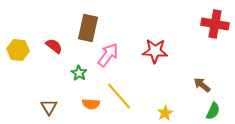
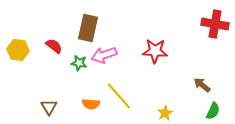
pink arrow: moved 4 px left; rotated 145 degrees counterclockwise
green star: moved 10 px up; rotated 21 degrees counterclockwise
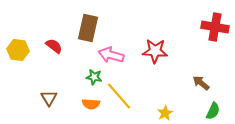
red cross: moved 3 px down
pink arrow: moved 7 px right; rotated 35 degrees clockwise
green star: moved 15 px right, 14 px down
brown arrow: moved 1 px left, 2 px up
brown triangle: moved 9 px up
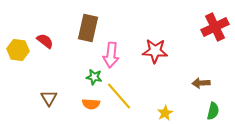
red cross: rotated 36 degrees counterclockwise
red semicircle: moved 9 px left, 5 px up
pink arrow: rotated 100 degrees counterclockwise
brown arrow: rotated 42 degrees counterclockwise
green semicircle: rotated 12 degrees counterclockwise
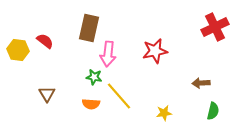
brown rectangle: moved 1 px right
red star: rotated 15 degrees counterclockwise
pink arrow: moved 3 px left, 1 px up
brown triangle: moved 2 px left, 4 px up
yellow star: moved 1 px left; rotated 21 degrees clockwise
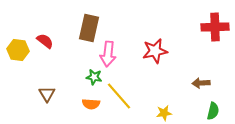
red cross: rotated 24 degrees clockwise
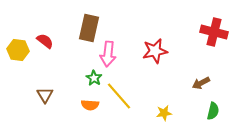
red cross: moved 1 px left, 5 px down; rotated 16 degrees clockwise
green star: moved 1 px down; rotated 21 degrees clockwise
brown arrow: rotated 24 degrees counterclockwise
brown triangle: moved 2 px left, 1 px down
orange semicircle: moved 1 px left, 1 px down
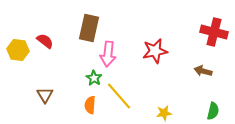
brown arrow: moved 2 px right, 12 px up; rotated 42 degrees clockwise
orange semicircle: rotated 90 degrees clockwise
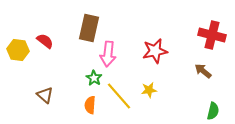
red cross: moved 2 px left, 3 px down
brown arrow: rotated 24 degrees clockwise
brown triangle: rotated 18 degrees counterclockwise
yellow star: moved 15 px left, 23 px up
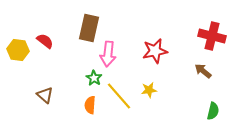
red cross: moved 1 px down
